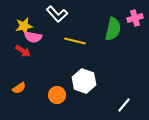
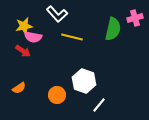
yellow line: moved 3 px left, 4 px up
white line: moved 25 px left
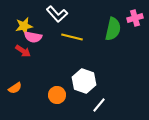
orange semicircle: moved 4 px left
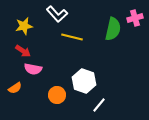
pink semicircle: moved 32 px down
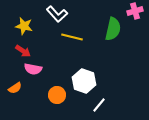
pink cross: moved 7 px up
yellow star: rotated 24 degrees clockwise
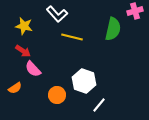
pink semicircle: rotated 36 degrees clockwise
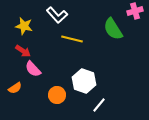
white L-shape: moved 1 px down
green semicircle: rotated 135 degrees clockwise
yellow line: moved 2 px down
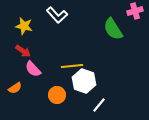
yellow line: moved 27 px down; rotated 20 degrees counterclockwise
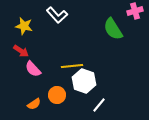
red arrow: moved 2 px left
orange semicircle: moved 19 px right, 16 px down
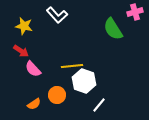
pink cross: moved 1 px down
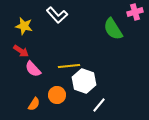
yellow line: moved 3 px left
orange semicircle: rotated 24 degrees counterclockwise
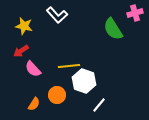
pink cross: moved 1 px down
red arrow: rotated 112 degrees clockwise
